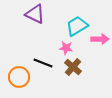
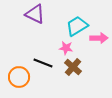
pink arrow: moved 1 px left, 1 px up
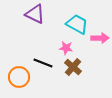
cyan trapezoid: moved 2 px up; rotated 60 degrees clockwise
pink arrow: moved 1 px right
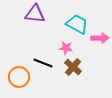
purple triangle: rotated 20 degrees counterclockwise
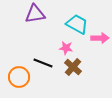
purple triangle: rotated 15 degrees counterclockwise
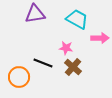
cyan trapezoid: moved 5 px up
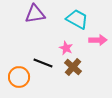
pink arrow: moved 2 px left, 2 px down
pink star: rotated 16 degrees clockwise
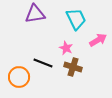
cyan trapezoid: moved 1 px left; rotated 35 degrees clockwise
pink arrow: rotated 30 degrees counterclockwise
brown cross: rotated 24 degrees counterclockwise
